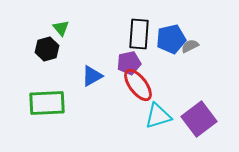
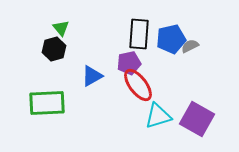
black hexagon: moved 7 px right
purple square: moved 2 px left; rotated 24 degrees counterclockwise
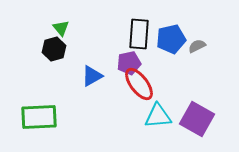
gray semicircle: moved 7 px right
red ellipse: moved 1 px right, 1 px up
green rectangle: moved 8 px left, 14 px down
cyan triangle: rotated 12 degrees clockwise
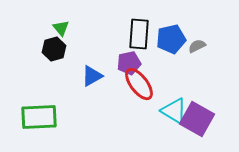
cyan triangle: moved 16 px right, 5 px up; rotated 36 degrees clockwise
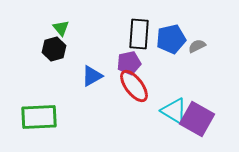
red ellipse: moved 5 px left, 2 px down
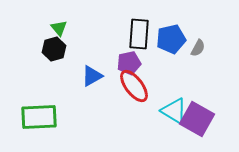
green triangle: moved 2 px left
gray semicircle: moved 1 px right, 2 px down; rotated 144 degrees clockwise
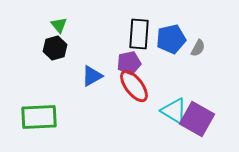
green triangle: moved 3 px up
black hexagon: moved 1 px right, 1 px up
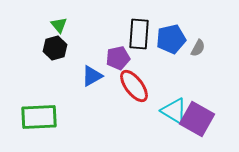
purple pentagon: moved 11 px left, 5 px up
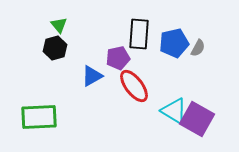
blue pentagon: moved 3 px right, 4 px down
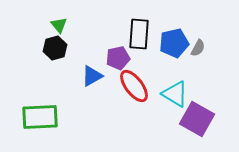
cyan triangle: moved 1 px right, 17 px up
green rectangle: moved 1 px right
